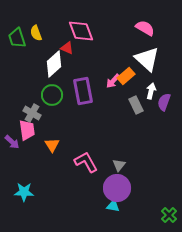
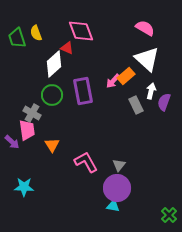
cyan star: moved 5 px up
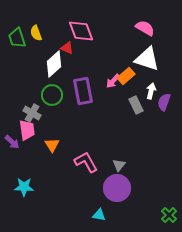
white triangle: rotated 24 degrees counterclockwise
cyan triangle: moved 14 px left, 9 px down
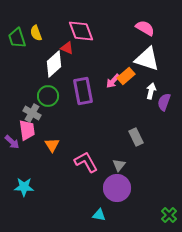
green circle: moved 4 px left, 1 px down
gray rectangle: moved 32 px down
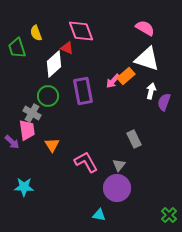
green trapezoid: moved 10 px down
gray rectangle: moved 2 px left, 2 px down
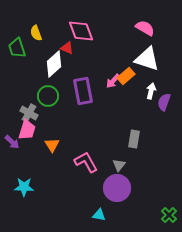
gray cross: moved 3 px left
pink trapezoid: rotated 25 degrees clockwise
gray rectangle: rotated 36 degrees clockwise
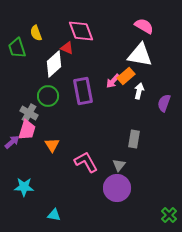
pink semicircle: moved 1 px left, 2 px up
white triangle: moved 7 px left, 4 px up; rotated 8 degrees counterclockwise
white arrow: moved 12 px left
purple semicircle: moved 1 px down
purple arrow: rotated 84 degrees counterclockwise
cyan triangle: moved 45 px left
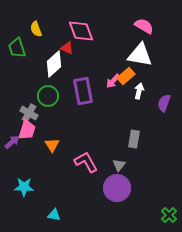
yellow semicircle: moved 4 px up
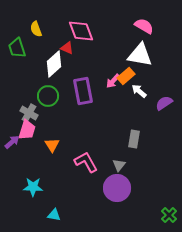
white arrow: rotated 63 degrees counterclockwise
purple semicircle: rotated 36 degrees clockwise
cyan star: moved 9 px right
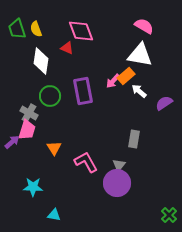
green trapezoid: moved 19 px up
white diamond: moved 13 px left, 3 px up; rotated 40 degrees counterclockwise
green circle: moved 2 px right
orange triangle: moved 2 px right, 3 px down
purple circle: moved 5 px up
